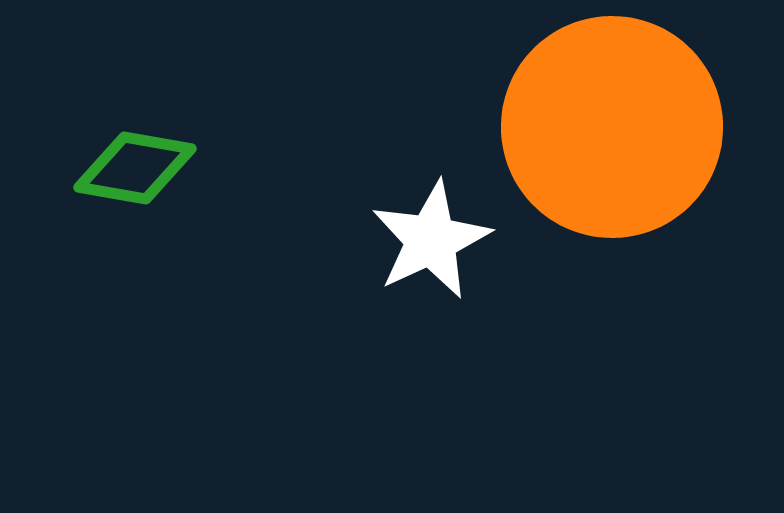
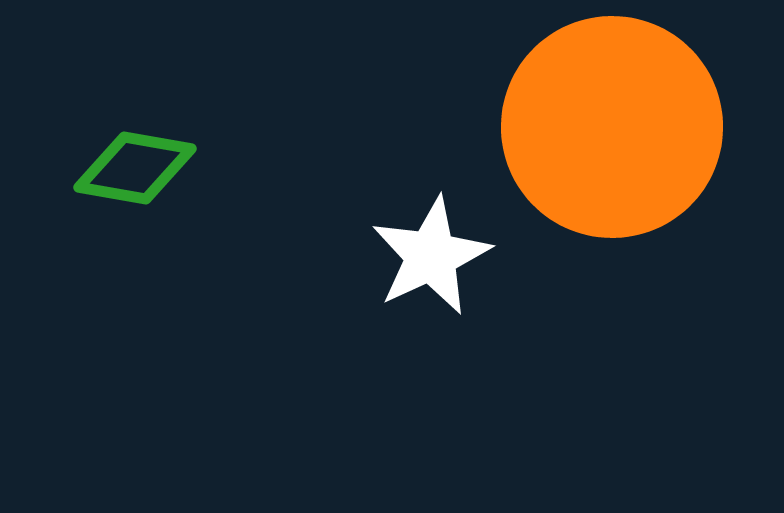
white star: moved 16 px down
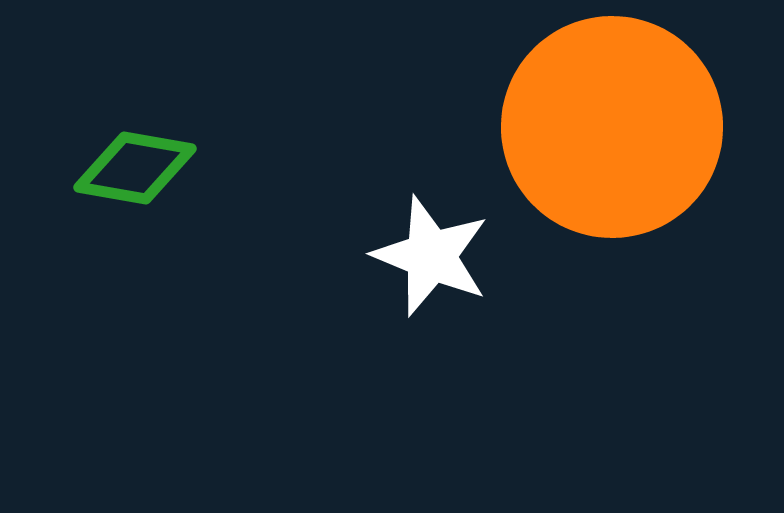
white star: rotated 25 degrees counterclockwise
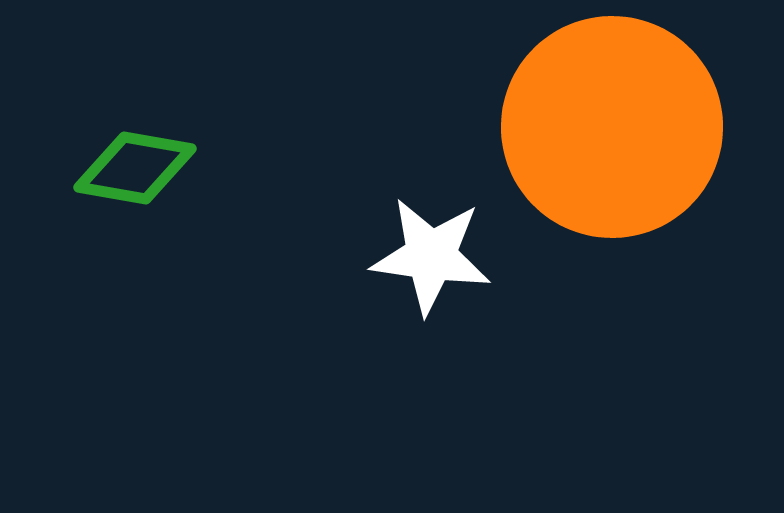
white star: rotated 14 degrees counterclockwise
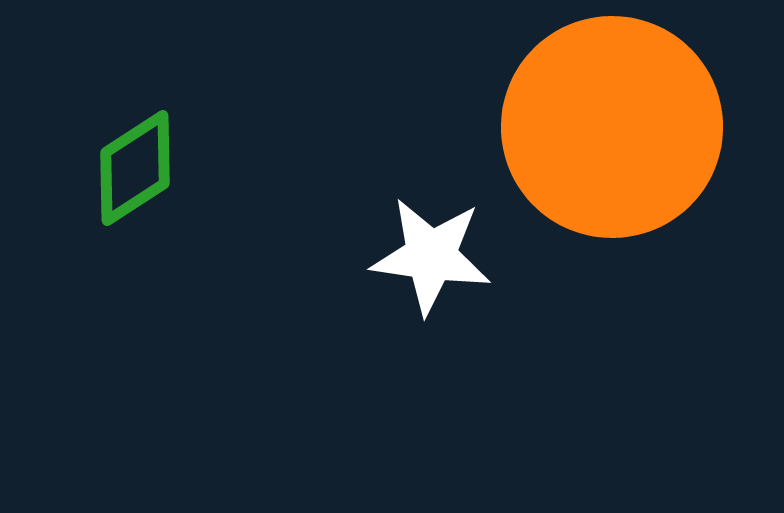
green diamond: rotated 43 degrees counterclockwise
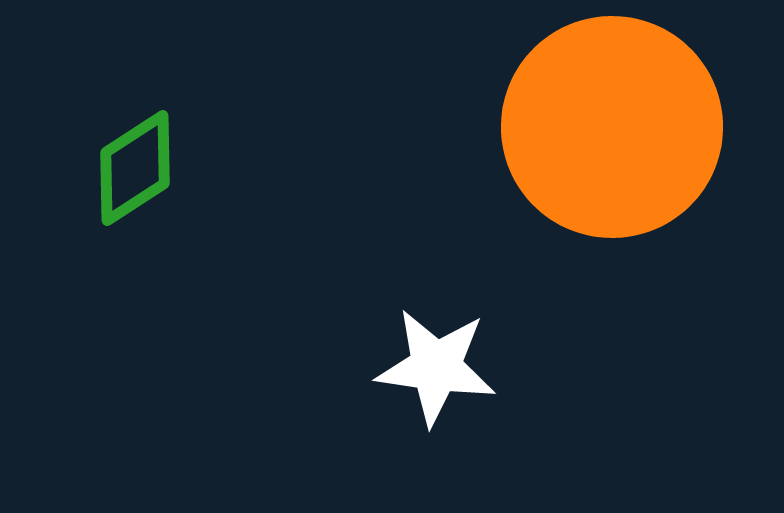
white star: moved 5 px right, 111 px down
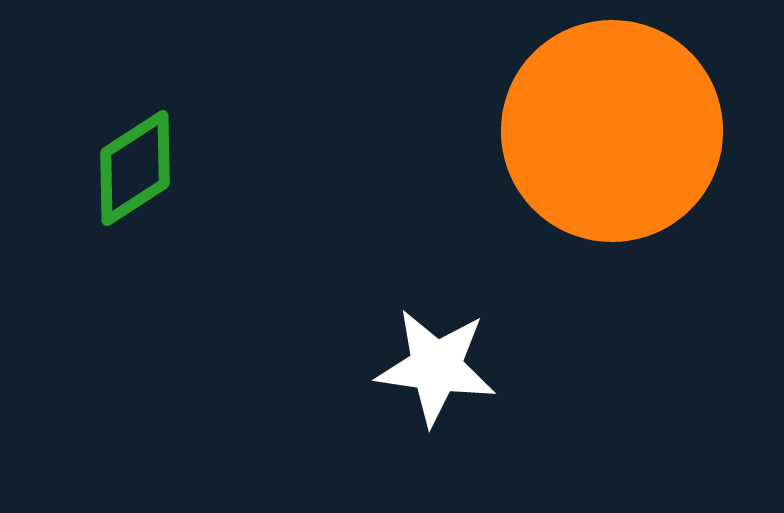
orange circle: moved 4 px down
